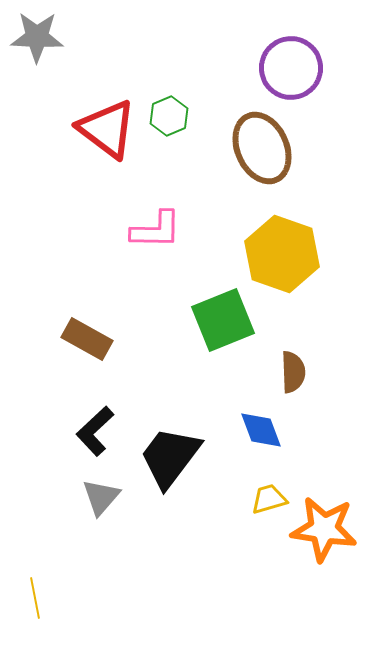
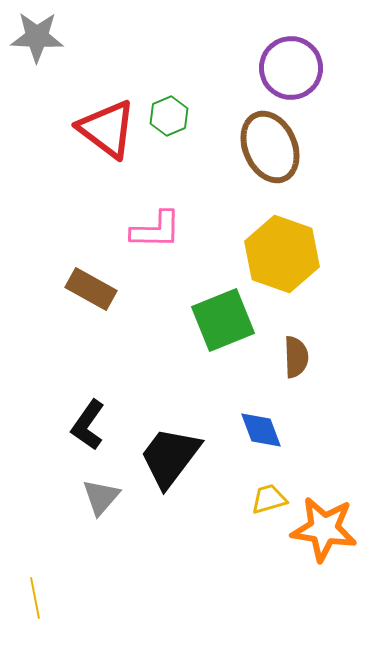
brown ellipse: moved 8 px right, 1 px up
brown rectangle: moved 4 px right, 50 px up
brown semicircle: moved 3 px right, 15 px up
black L-shape: moved 7 px left, 6 px up; rotated 12 degrees counterclockwise
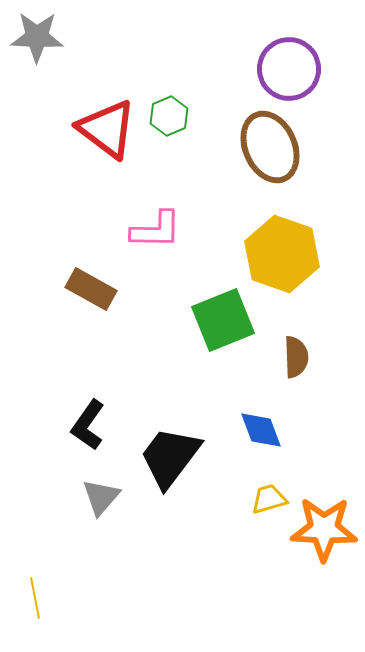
purple circle: moved 2 px left, 1 px down
orange star: rotated 6 degrees counterclockwise
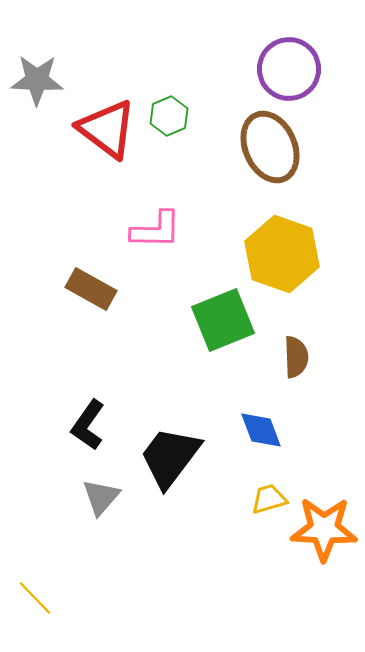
gray star: moved 43 px down
yellow line: rotated 33 degrees counterclockwise
